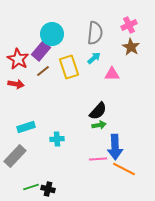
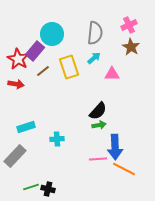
purple rectangle: moved 6 px left
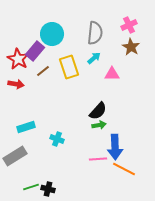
cyan cross: rotated 24 degrees clockwise
gray rectangle: rotated 15 degrees clockwise
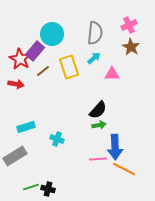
red star: moved 2 px right
black semicircle: moved 1 px up
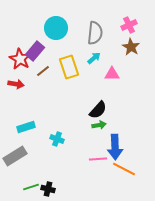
cyan circle: moved 4 px right, 6 px up
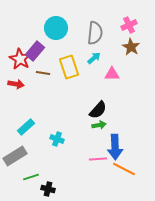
brown line: moved 2 px down; rotated 48 degrees clockwise
cyan rectangle: rotated 24 degrees counterclockwise
green line: moved 10 px up
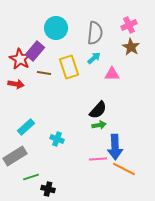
brown line: moved 1 px right
